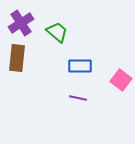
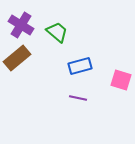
purple cross: moved 2 px down; rotated 25 degrees counterclockwise
brown rectangle: rotated 44 degrees clockwise
blue rectangle: rotated 15 degrees counterclockwise
pink square: rotated 20 degrees counterclockwise
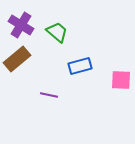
brown rectangle: moved 1 px down
pink square: rotated 15 degrees counterclockwise
purple line: moved 29 px left, 3 px up
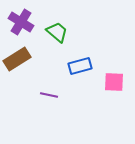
purple cross: moved 3 px up
brown rectangle: rotated 8 degrees clockwise
pink square: moved 7 px left, 2 px down
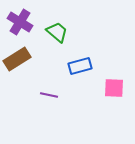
purple cross: moved 1 px left
pink square: moved 6 px down
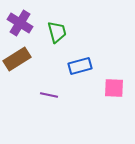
purple cross: moved 1 px down
green trapezoid: rotated 35 degrees clockwise
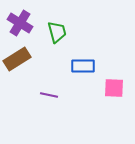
blue rectangle: moved 3 px right; rotated 15 degrees clockwise
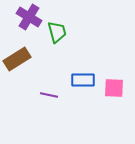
purple cross: moved 9 px right, 6 px up
blue rectangle: moved 14 px down
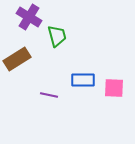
green trapezoid: moved 4 px down
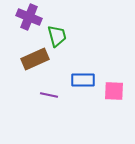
purple cross: rotated 10 degrees counterclockwise
brown rectangle: moved 18 px right; rotated 8 degrees clockwise
pink square: moved 3 px down
